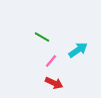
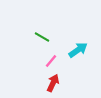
red arrow: moved 1 px left; rotated 90 degrees counterclockwise
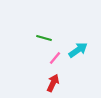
green line: moved 2 px right, 1 px down; rotated 14 degrees counterclockwise
pink line: moved 4 px right, 3 px up
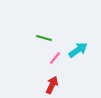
red arrow: moved 1 px left, 2 px down
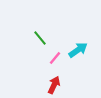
green line: moved 4 px left; rotated 35 degrees clockwise
red arrow: moved 2 px right
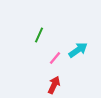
green line: moved 1 px left, 3 px up; rotated 63 degrees clockwise
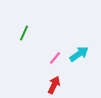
green line: moved 15 px left, 2 px up
cyan arrow: moved 1 px right, 4 px down
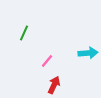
cyan arrow: moved 9 px right, 1 px up; rotated 30 degrees clockwise
pink line: moved 8 px left, 3 px down
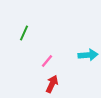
cyan arrow: moved 2 px down
red arrow: moved 2 px left, 1 px up
